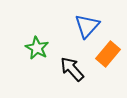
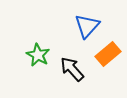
green star: moved 1 px right, 7 px down
orange rectangle: rotated 10 degrees clockwise
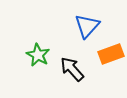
orange rectangle: moved 3 px right; rotated 20 degrees clockwise
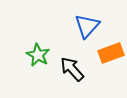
orange rectangle: moved 1 px up
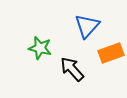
green star: moved 2 px right, 7 px up; rotated 15 degrees counterclockwise
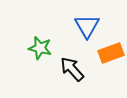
blue triangle: rotated 12 degrees counterclockwise
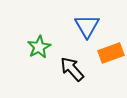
green star: moved 1 px left, 1 px up; rotated 30 degrees clockwise
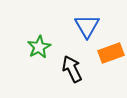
black arrow: rotated 16 degrees clockwise
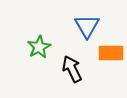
orange rectangle: rotated 20 degrees clockwise
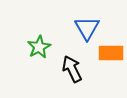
blue triangle: moved 2 px down
